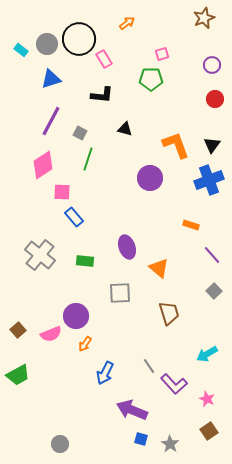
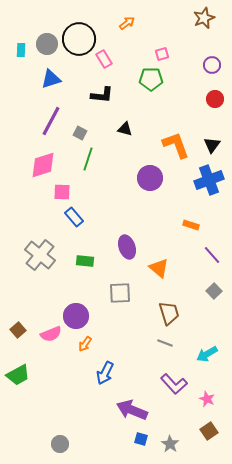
cyan rectangle at (21, 50): rotated 56 degrees clockwise
pink diamond at (43, 165): rotated 16 degrees clockwise
gray line at (149, 366): moved 16 px right, 23 px up; rotated 35 degrees counterclockwise
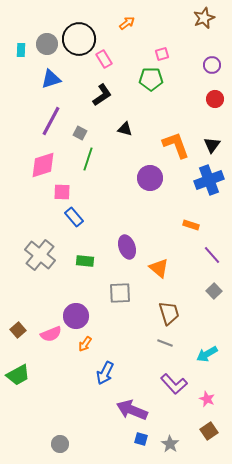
black L-shape at (102, 95): rotated 40 degrees counterclockwise
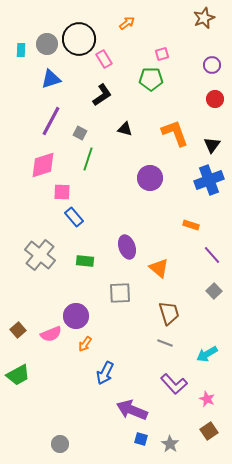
orange L-shape at (176, 145): moved 1 px left, 12 px up
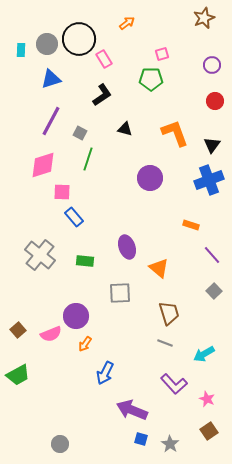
red circle at (215, 99): moved 2 px down
cyan arrow at (207, 354): moved 3 px left
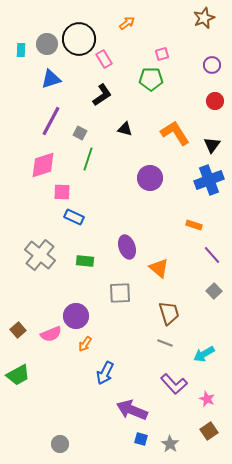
orange L-shape at (175, 133): rotated 12 degrees counterclockwise
blue rectangle at (74, 217): rotated 24 degrees counterclockwise
orange rectangle at (191, 225): moved 3 px right
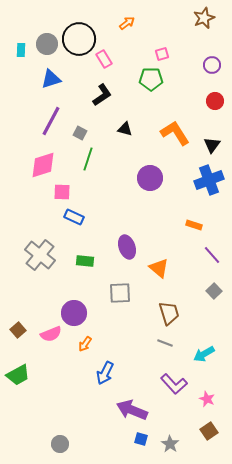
purple circle at (76, 316): moved 2 px left, 3 px up
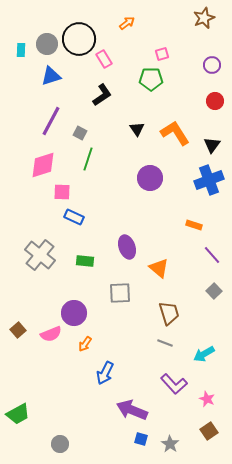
blue triangle at (51, 79): moved 3 px up
black triangle at (125, 129): moved 12 px right; rotated 42 degrees clockwise
green trapezoid at (18, 375): moved 39 px down
